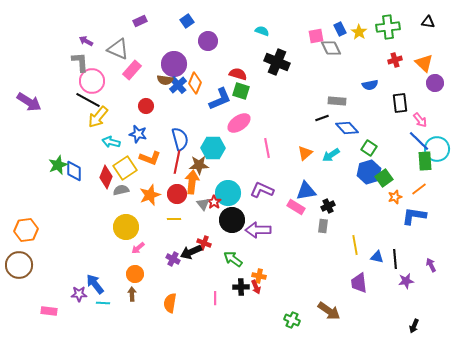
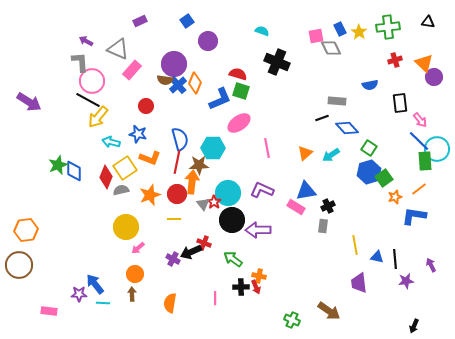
purple circle at (435, 83): moved 1 px left, 6 px up
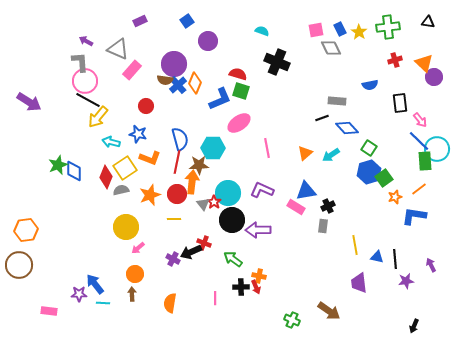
pink square at (316, 36): moved 6 px up
pink circle at (92, 81): moved 7 px left
